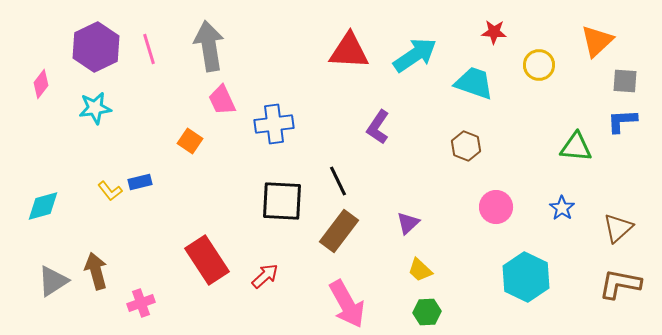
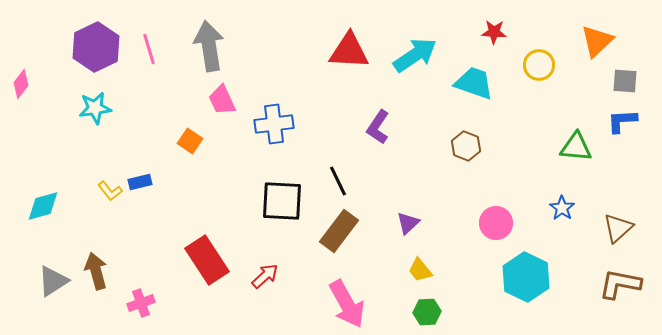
pink diamond: moved 20 px left
pink circle: moved 16 px down
yellow trapezoid: rotated 8 degrees clockwise
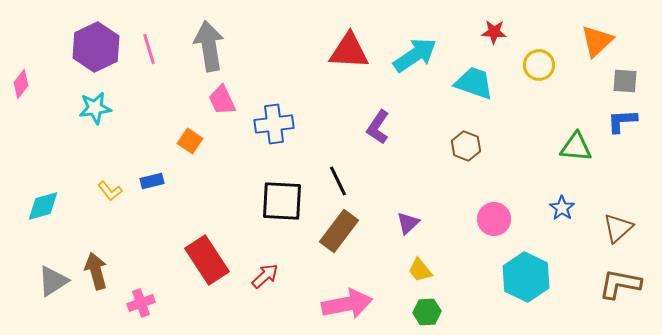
blue rectangle: moved 12 px right, 1 px up
pink circle: moved 2 px left, 4 px up
pink arrow: rotated 72 degrees counterclockwise
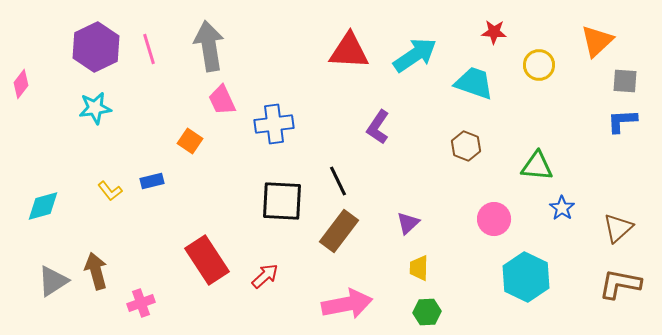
green triangle: moved 39 px left, 19 px down
yellow trapezoid: moved 1 px left, 2 px up; rotated 40 degrees clockwise
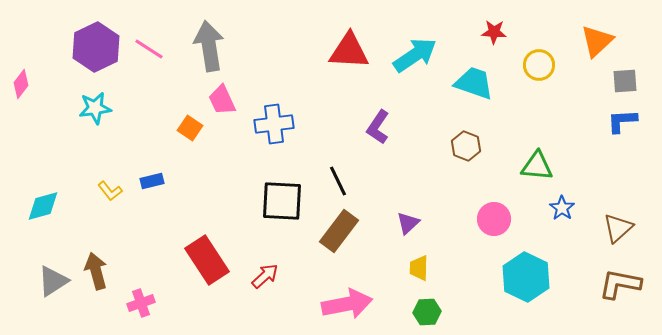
pink line: rotated 40 degrees counterclockwise
gray square: rotated 8 degrees counterclockwise
orange square: moved 13 px up
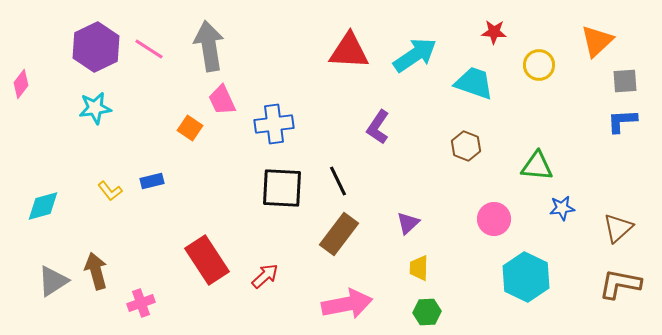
black square: moved 13 px up
blue star: rotated 30 degrees clockwise
brown rectangle: moved 3 px down
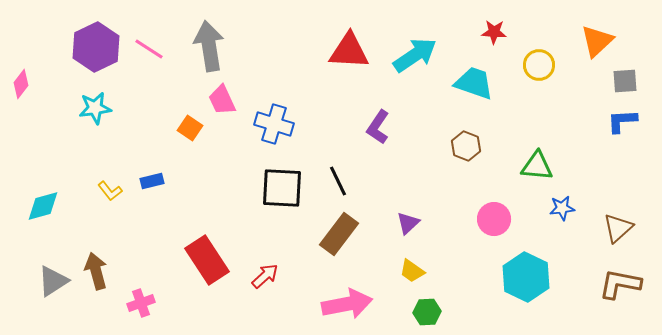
blue cross: rotated 24 degrees clockwise
yellow trapezoid: moved 7 px left, 3 px down; rotated 56 degrees counterclockwise
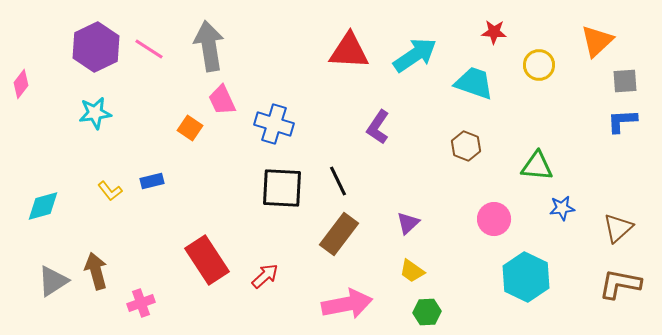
cyan star: moved 5 px down
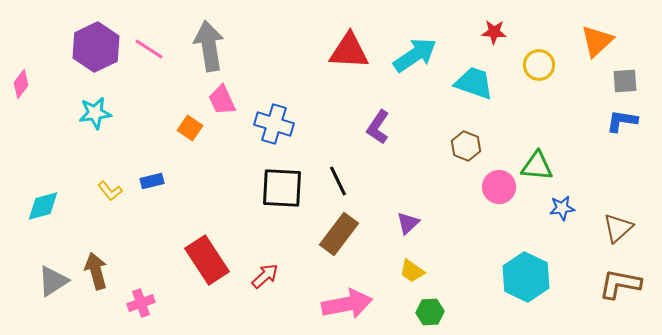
blue L-shape: rotated 12 degrees clockwise
pink circle: moved 5 px right, 32 px up
green hexagon: moved 3 px right
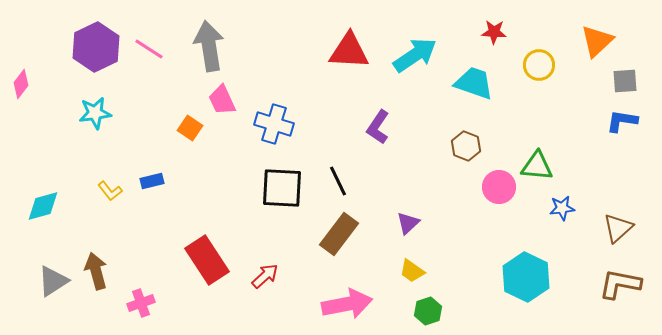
green hexagon: moved 2 px left, 1 px up; rotated 16 degrees counterclockwise
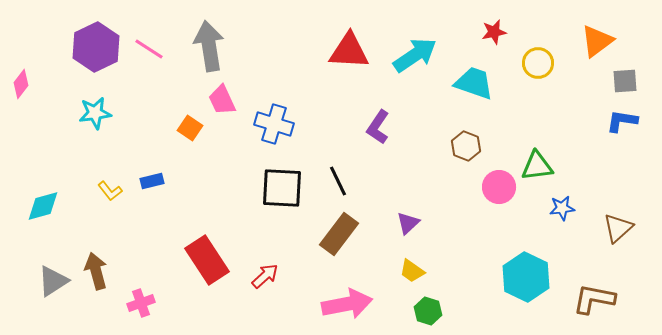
red star: rotated 15 degrees counterclockwise
orange triangle: rotated 6 degrees clockwise
yellow circle: moved 1 px left, 2 px up
green triangle: rotated 12 degrees counterclockwise
brown L-shape: moved 26 px left, 15 px down
green hexagon: rotated 24 degrees counterclockwise
